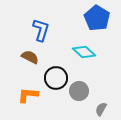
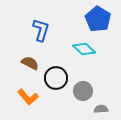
blue pentagon: moved 1 px right, 1 px down
cyan diamond: moved 3 px up
brown semicircle: moved 6 px down
gray circle: moved 4 px right
orange L-shape: moved 2 px down; rotated 135 degrees counterclockwise
gray semicircle: rotated 56 degrees clockwise
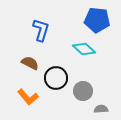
blue pentagon: moved 1 px left, 1 px down; rotated 25 degrees counterclockwise
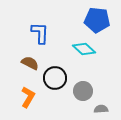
blue L-shape: moved 1 px left, 3 px down; rotated 15 degrees counterclockwise
black circle: moved 1 px left
orange L-shape: rotated 110 degrees counterclockwise
